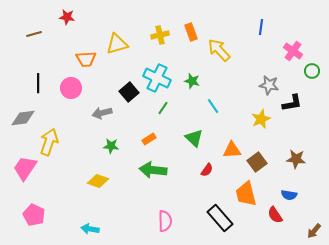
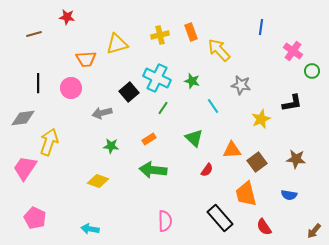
gray star at (269, 85): moved 28 px left
pink pentagon at (34, 215): moved 1 px right, 3 px down
red semicircle at (275, 215): moved 11 px left, 12 px down
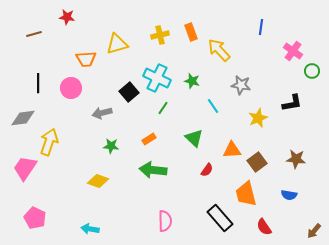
yellow star at (261, 119): moved 3 px left, 1 px up
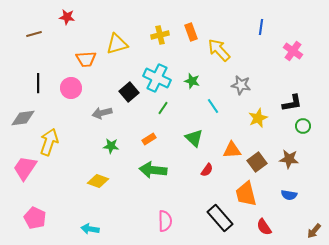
green circle at (312, 71): moved 9 px left, 55 px down
brown star at (296, 159): moved 7 px left
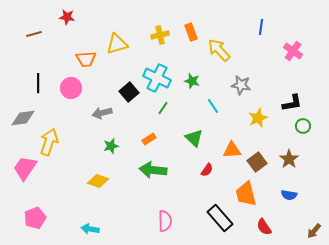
green star at (111, 146): rotated 21 degrees counterclockwise
brown star at (289, 159): rotated 30 degrees clockwise
pink pentagon at (35, 218): rotated 25 degrees clockwise
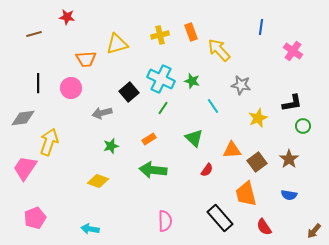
cyan cross at (157, 78): moved 4 px right, 1 px down
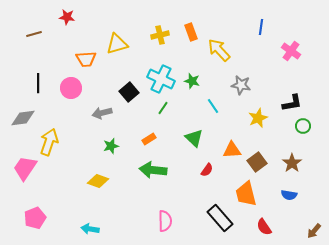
pink cross at (293, 51): moved 2 px left
brown star at (289, 159): moved 3 px right, 4 px down
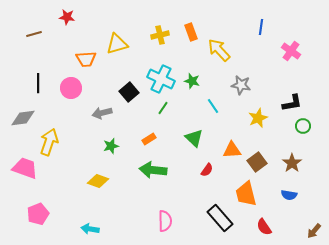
pink trapezoid at (25, 168): rotated 76 degrees clockwise
pink pentagon at (35, 218): moved 3 px right, 4 px up
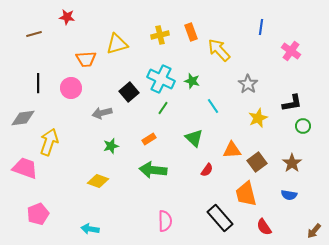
gray star at (241, 85): moved 7 px right, 1 px up; rotated 24 degrees clockwise
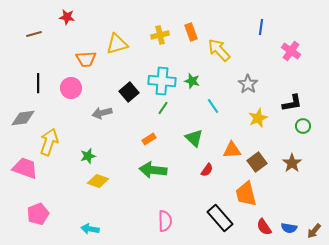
cyan cross at (161, 79): moved 1 px right, 2 px down; rotated 20 degrees counterclockwise
green star at (111, 146): moved 23 px left, 10 px down
blue semicircle at (289, 195): moved 33 px down
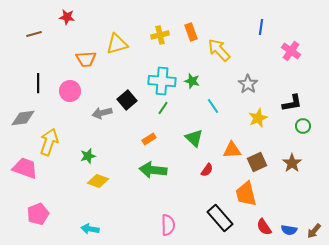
pink circle at (71, 88): moved 1 px left, 3 px down
black square at (129, 92): moved 2 px left, 8 px down
brown square at (257, 162): rotated 12 degrees clockwise
pink semicircle at (165, 221): moved 3 px right, 4 px down
blue semicircle at (289, 228): moved 2 px down
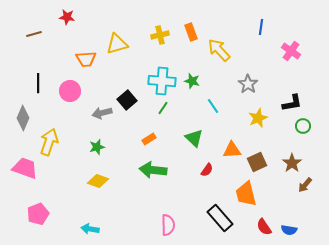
gray diamond at (23, 118): rotated 60 degrees counterclockwise
green star at (88, 156): moved 9 px right, 9 px up
brown arrow at (314, 231): moved 9 px left, 46 px up
